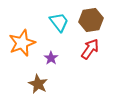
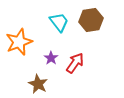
orange star: moved 3 px left, 1 px up
red arrow: moved 15 px left, 14 px down
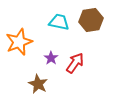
cyan trapezoid: rotated 40 degrees counterclockwise
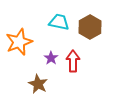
brown hexagon: moved 1 px left, 7 px down; rotated 20 degrees counterclockwise
red arrow: moved 2 px left, 2 px up; rotated 35 degrees counterclockwise
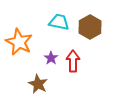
orange star: rotated 24 degrees counterclockwise
